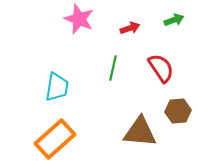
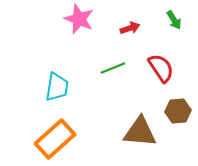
green arrow: rotated 78 degrees clockwise
green line: rotated 55 degrees clockwise
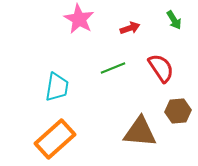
pink star: rotated 8 degrees clockwise
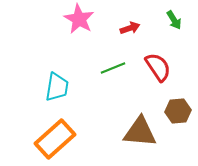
red semicircle: moved 3 px left, 1 px up
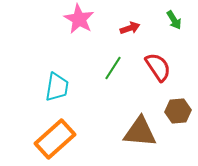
green line: rotated 35 degrees counterclockwise
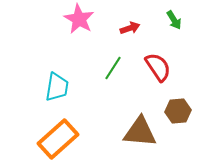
orange rectangle: moved 3 px right
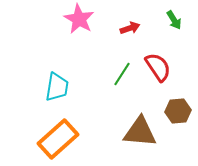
green line: moved 9 px right, 6 px down
